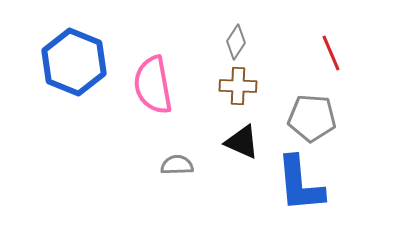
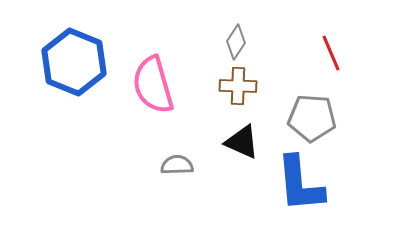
pink semicircle: rotated 6 degrees counterclockwise
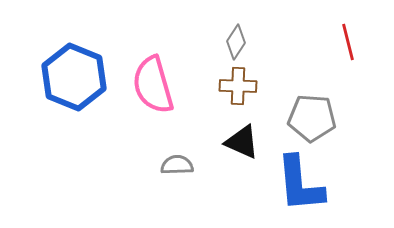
red line: moved 17 px right, 11 px up; rotated 9 degrees clockwise
blue hexagon: moved 15 px down
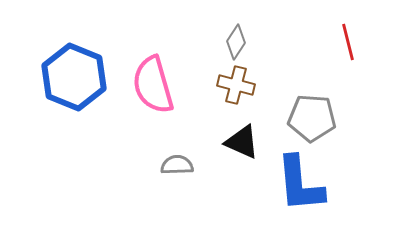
brown cross: moved 2 px left, 1 px up; rotated 12 degrees clockwise
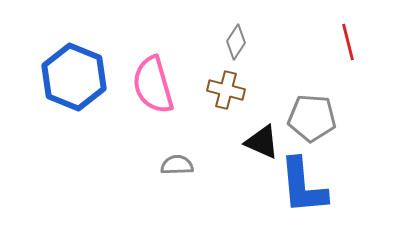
brown cross: moved 10 px left, 5 px down
black triangle: moved 20 px right
blue L-shape: moved 3 px right, 2 px down
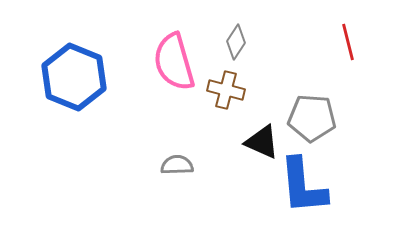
pink semicircle: moved 21 px right, 23 px up
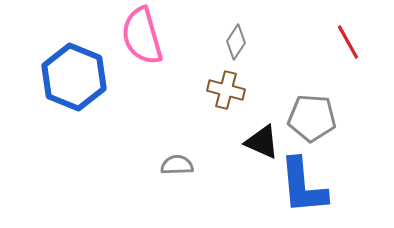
red line: rotated 15 degrees counterclockwise
pink semicircle: moved 32 px left, 26 px up
